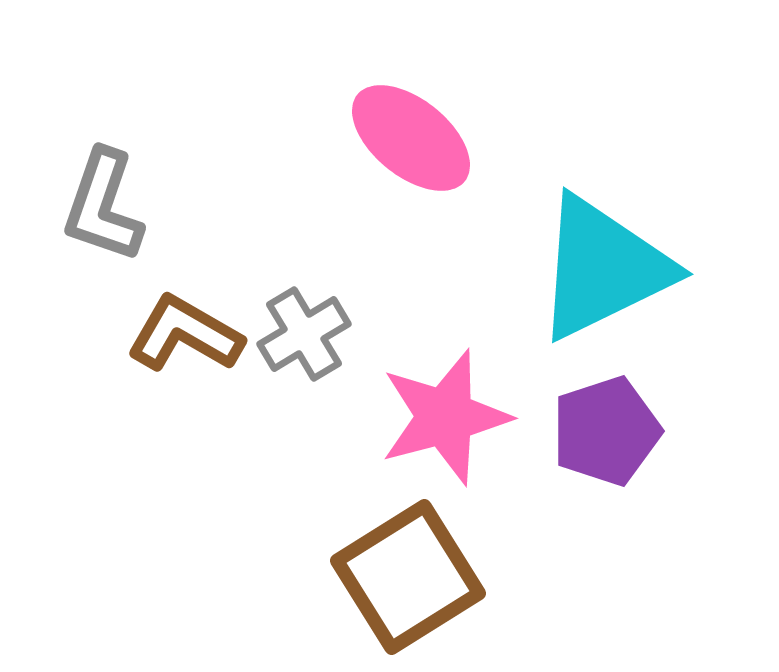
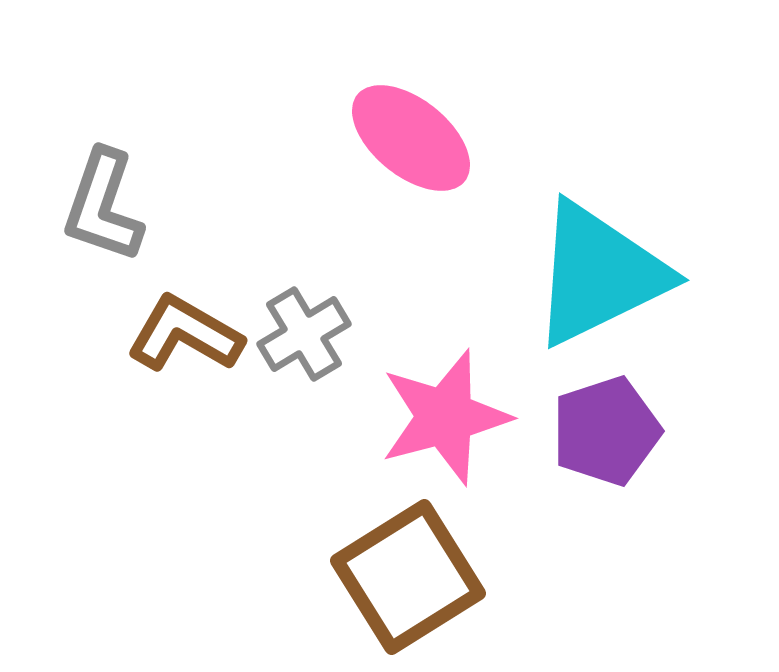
cyan triangle: moved 4 px left, 6 px down
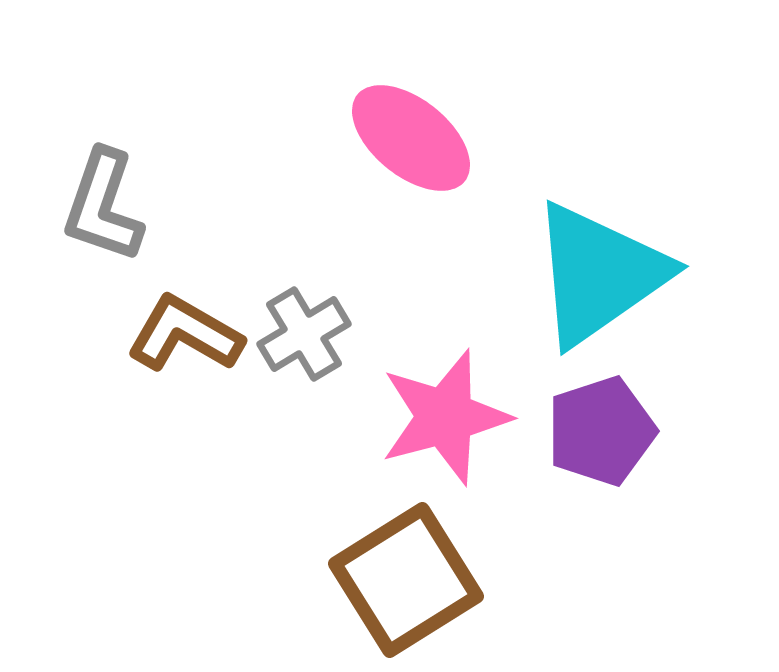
cyan triangle: rotated 9 degrees counterclockwise
purple pentagon: moved 5 px left
brown square: moved 2 px left, 3 px down
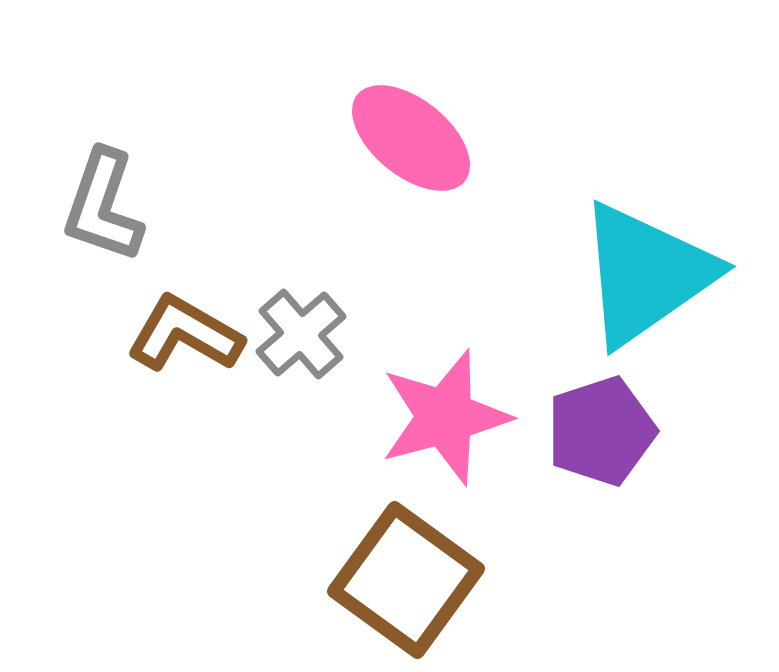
cyan triangle: moved 47 px right
gray cross: moved 3 px left; rotated 10 degrees counterclockwise
brown square: rotated 22 degrees counterclockwise
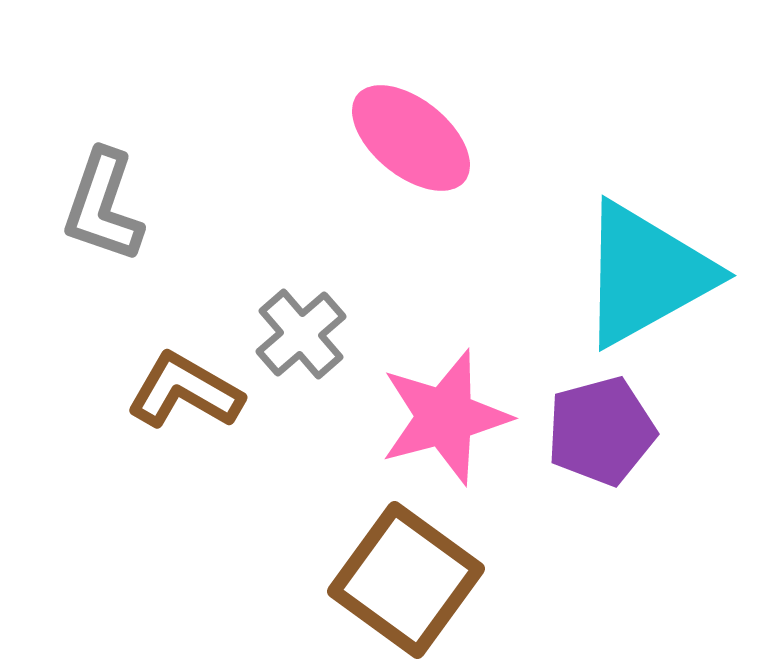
cyan triangle: rotated 6 degrees clockwise
brown L-shape: moved 57 px down
purple pentagon: rotated 3 degrees clockwise
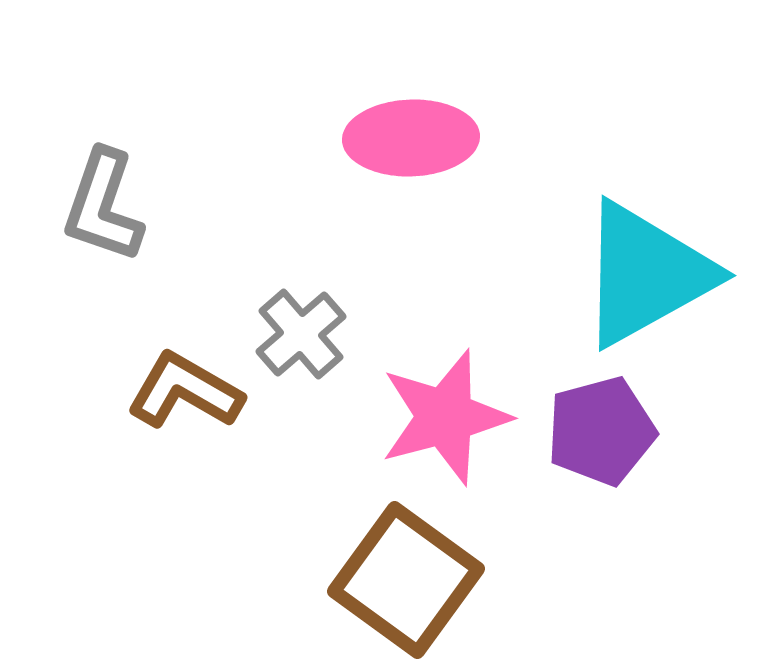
pink ellipse: rotated 41 degrees counterclockwise
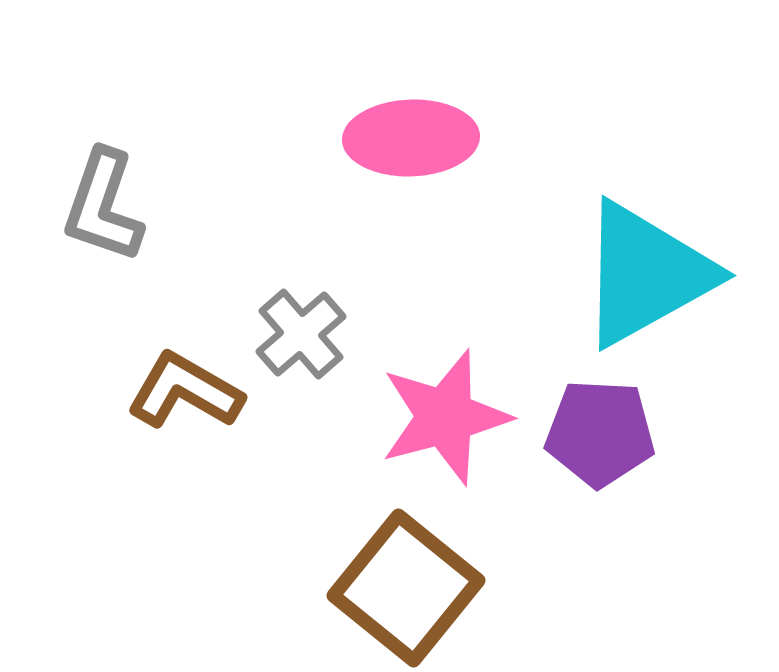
purple pentagon: moved 1 px left, 2 px down; rotated 18 degrees clockwise
brown square: moved 8 px down; rotated 3 degrees clockwise
